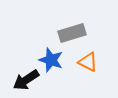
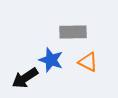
gray rectangle: moved 1 px right, 1 px up; rotated 16 degrees clockwise
black arrow: moved 1 px left, 2 px up
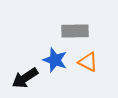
gray rectangle: moved 2 px right, 1 px up
blue star: moved 4 px right
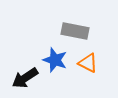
gray rectangle: rotated 12 degrees clockwise
orange triangle: moved 1 px down
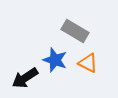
gray rectangle: rotated 20 degrees clockwise
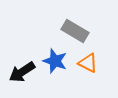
blue star: moved 1 px down
black arrow: moved 3 px left, 6 px up
